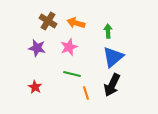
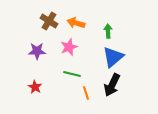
brown cross: moved 1 px right
purple star: moved 3 px down; rotated 12 degrees counterclockwise
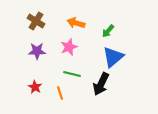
brown cross: moved 13 px left
green arrow: rotated 136 degrees counterclockwise
black arrow: moved 11 px left, 1 px up
orange line: moved 26 px left
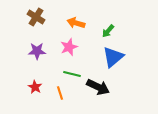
brown cross: moved 4 px up
black arrow: moved 3 px left, 3 px down; rotated 90 degrees counterclockwise
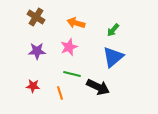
green arrow: moved 5 px right, 1 px up
red star: moved 2 px left, 1 px up; rotated 24 degrees counterclockwise
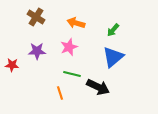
red star: moved 21 px left, 21 px up
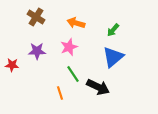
green line: moved 1 px right; rotated 42 degrees clockwise
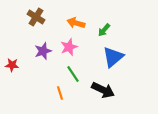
green arrow: moved 9 px left
purple star: moved 6 px right; rotated 18 degrees counterclockwise
black arrow: moved 5 px right, 3 px down
